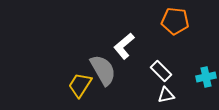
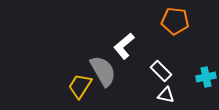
gray semicircle: moved 1 px down
yellow trapezoid: moved 1 px down
white triangle: rotated 24 degrees clockwise
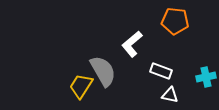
white L-shape: moved 8 px right, 2 px up
white rectangle: rotated 25 degrees counterclockwise
yellow trapezoid: moved 1 px right
white triangle: moved 4 px right
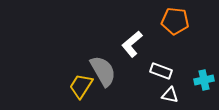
cyan cross: moved 2 px left, 3 px down
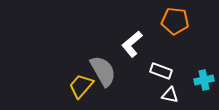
yellow trapezoid: rotated 8 degrees clockwise
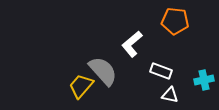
gray semicircle: rotated 12 degrees counterclockwise
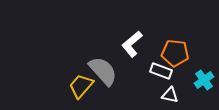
orange pentagon: moved 32 px down
cyan cross: rotated 24 degrees counterclockwise
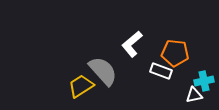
cyan cross: moved 1 px down; rotated 24 degrees clockwise
yellow trapezoid: rotated 16 degrees clockwise
white triangle: moved 24 px right; rotated 24 degrees counterclockwise
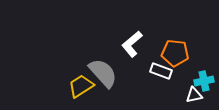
gray semicircle: moved 2 px down
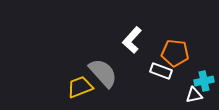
white L-shape: moved 4 px up; rotated 8 degrees counterclockwise
yellow trapezoid: moved 1 px left, 1 px down; rotated 12 degrees clockwise
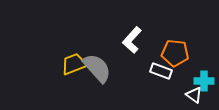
gray semicircle: moved 6 px left, 5 px up
cyan cross: rotated 12 degrees clockwise
yellow trapezoid: moved 6 px left, 23 px up
white triangle: rotated 48 degrees clockwise
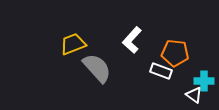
yellow trapezoid: moved 1 px left, 20 px up
